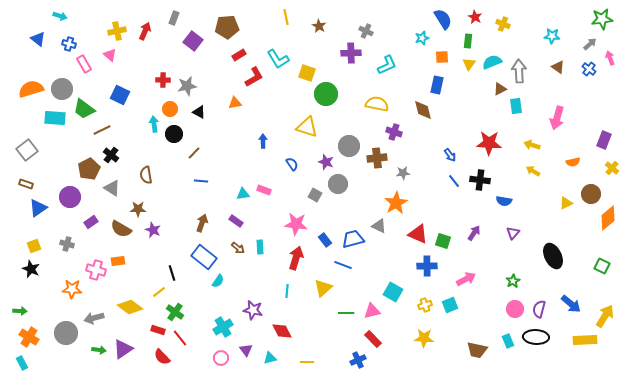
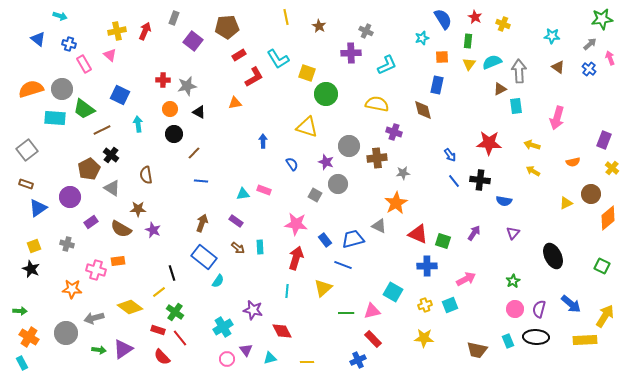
cyan arrow at (154, 124): moved 16 px left
pink circle at (221, 358): moved 6 px right, 1 px down
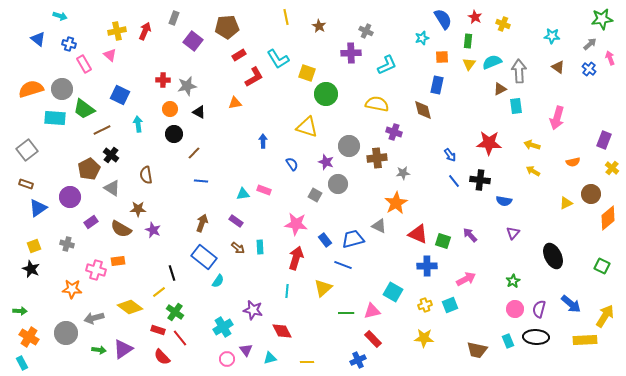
purple arrow at (474, 233): moved 4 px left, 2 px down; rotated 77 degrees counterclockwise
